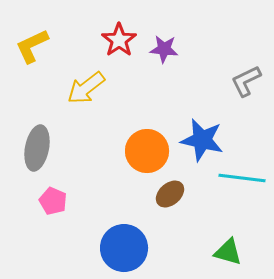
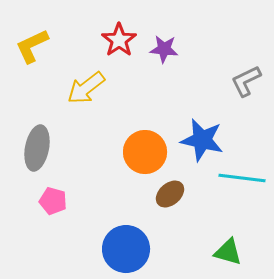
orange circle: moved 2 px left, 1 px down
pink pentagon: rotated 8 degrees counterclockwise
blue circle: moved 2 px right, 1 px down
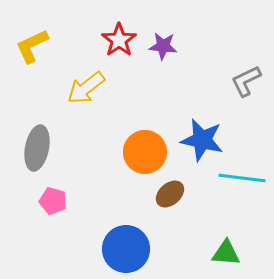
purple star: moved 1 px left, 3 px up
green triangle: moved 2 px left, 1 px down; rotated 12 degrees counterclockwise
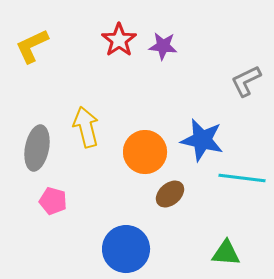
yellow arrow: moved 39 px down; rotated 114 degrees clockwise
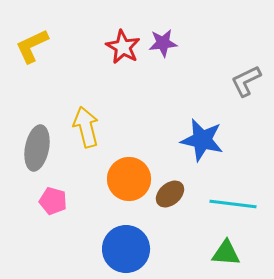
red star: moved 4 px right, 7 px down; rotated 8 degrees counterclockwise
purple star: moved 3 px up; rotated 12 degrees counterclockwise
orange circle: moved 16 px left, 27 px down
cyan line: moved 9 px left, 26 px down
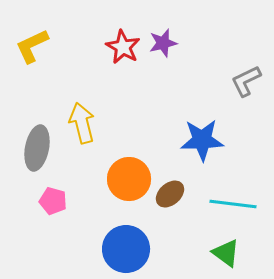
purple star: rotated 8 degrees counterclockwise
yellow arrow: moved 4 px left, 4 px up
blue star: rotated 15 degrees counterclockwise
green triangle: rotated 32 degrees clockwise
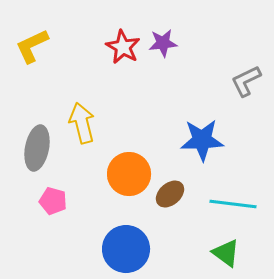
purple star: rotated 8 degrees clockwise
orange circle: moved 5 px up
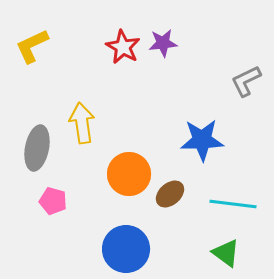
yellow arrow: rotated 6 degrees clockwise
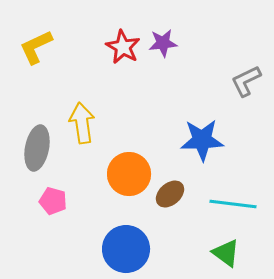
yellow L-shape: moved 4 px right, 1 px down
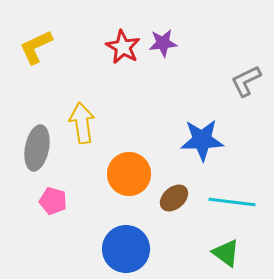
brown ellipse: moved 4 px right, 4 px down
cyan line: moved 1 px left, 2 px up
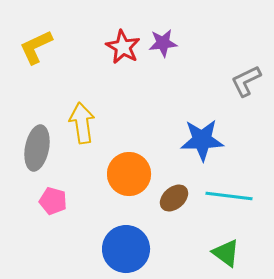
cyan line: moved 3 px left, 6 px up
